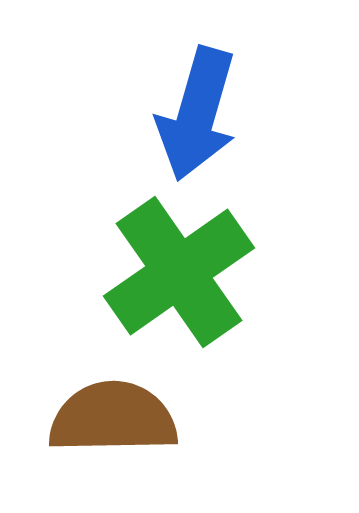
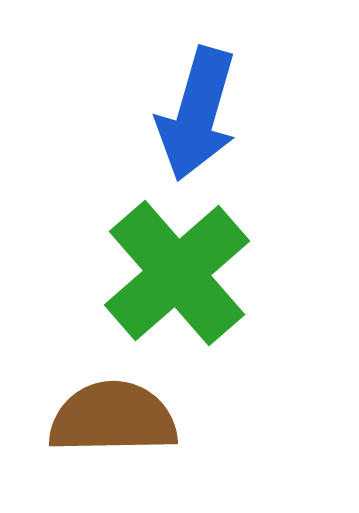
green cross: moved 2 px left, 1 px down; rotated 6 degrees counterclockwise
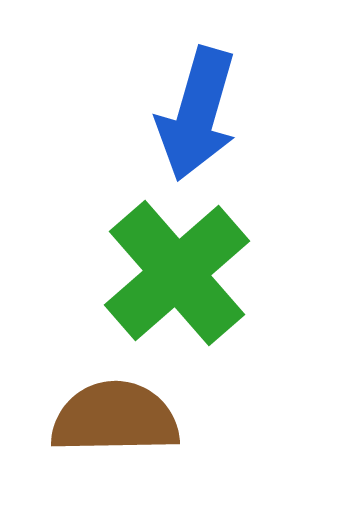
brown semicircle: moved 2 px right
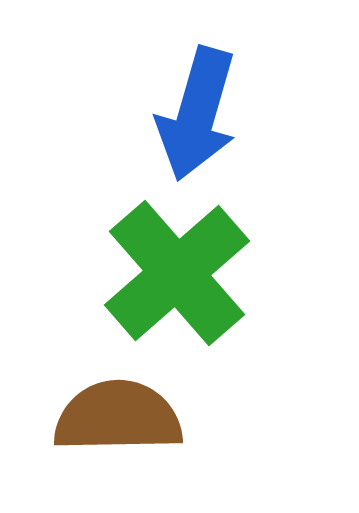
brown semicircle: moved 3 px right, 1 px up
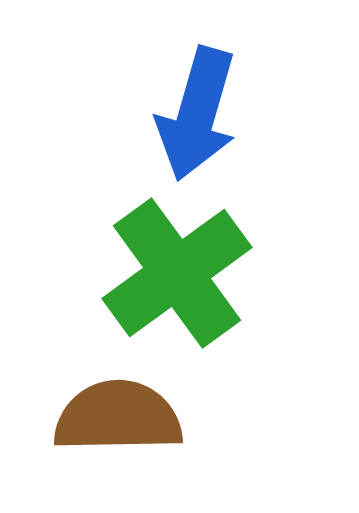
green cross: rotated 5 degrees clockwise
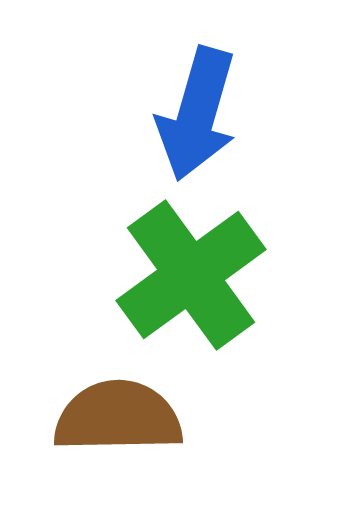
green cross: moved 14 px right, 2 px down
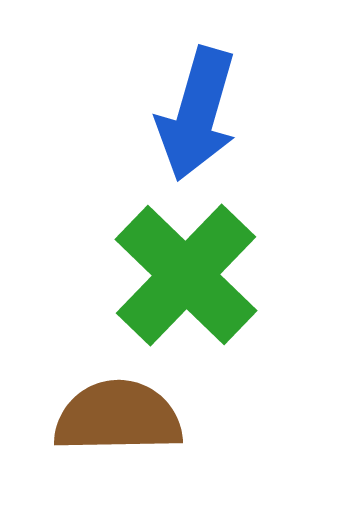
green cross: moved 5 px left; rotated 10 degrees counterclockwise
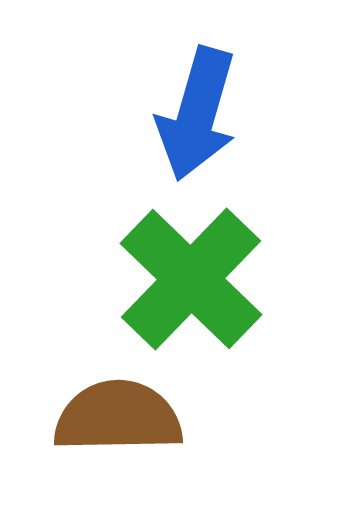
green cross: moved 5 px right, 4 px down
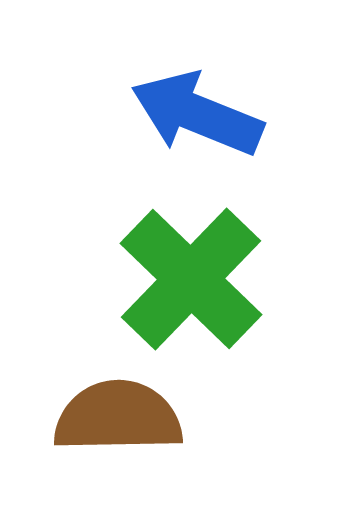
blue arrow: rotated 96 degrees clockwise
